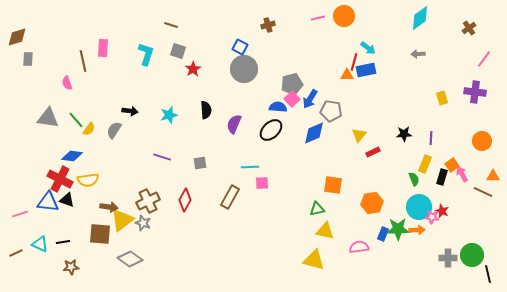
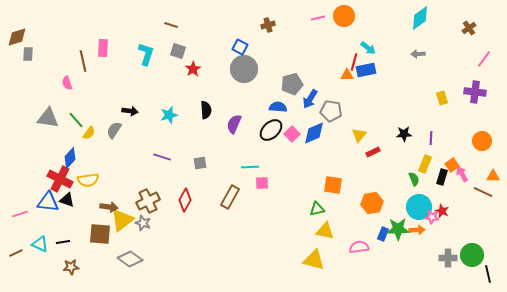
gray rectangle at (28, 59): moved 5 px up
pink square at (292, 99): moved 35 px down
yellow semicircle at (89, 129): moved 4 px down
blue diamond at (72, 156): moved 2 px left, 2 px down; rotated 55 degrees counterclockwise
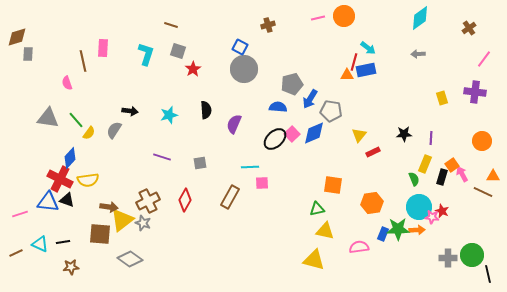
black ellipse at (271, 130): moved 4 px right, 9 px down
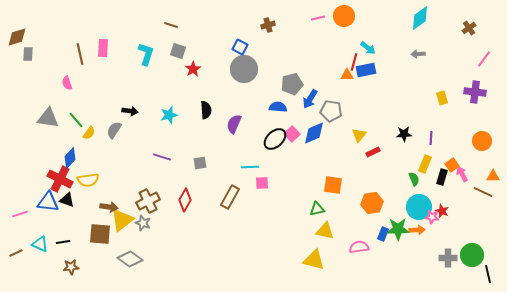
brown line at (83, 61): moved 3 px left, 7 px up
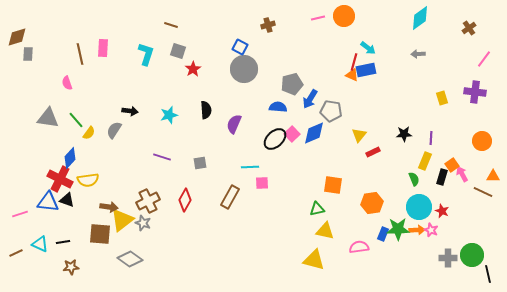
orange triangle at (347, 75): moved 5 px right; rotated 24 degrees clockwise
yellow rectangle at (425, 164): moved 3 px up
pink star at (432, 217): moved 1 px left, 13 px down; rotated 16 degrees clockwise
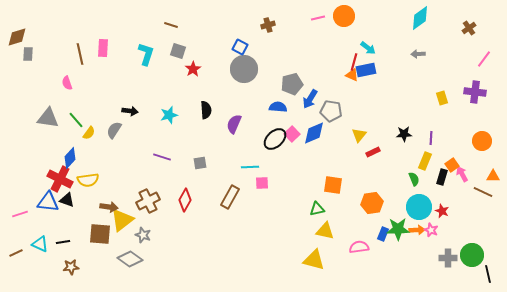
gray star at (143, 223): moved 12 px down
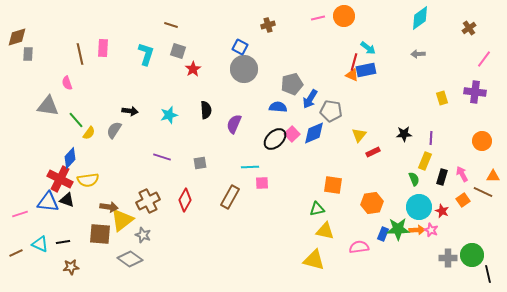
gray triangle at (48, 118): moved 12 px up
orange square at (452, 165): moved 11 px right, 35 px down
